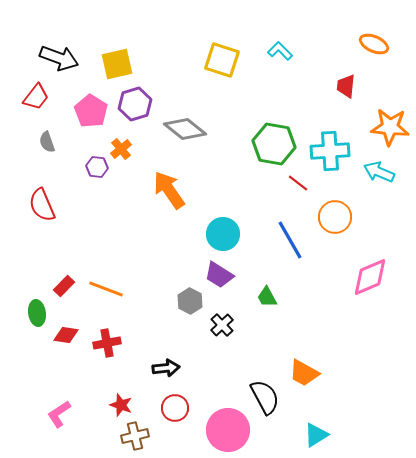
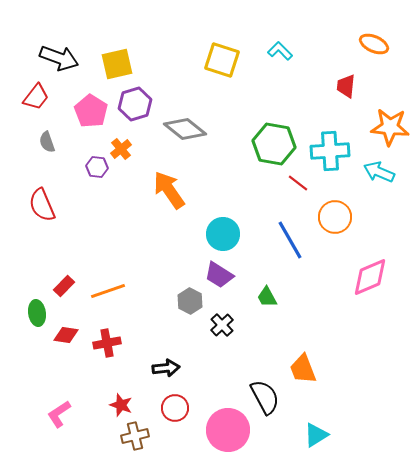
orange line at (106, 289): moved 2 px right, 2 px down; rotated 40 degrees counterclockwise
orange trapezoid at (304, 373): moved 1 px left, 4 px up; rotated 40 degrees clockwise
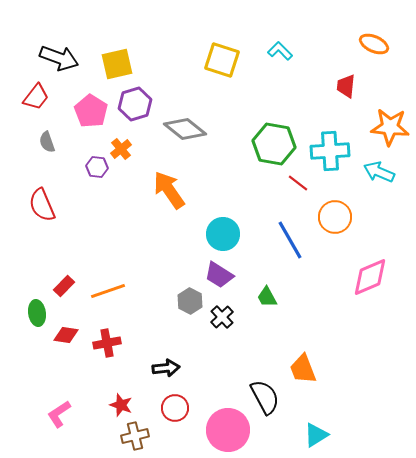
black cross at (222, 325): moved 8 px up
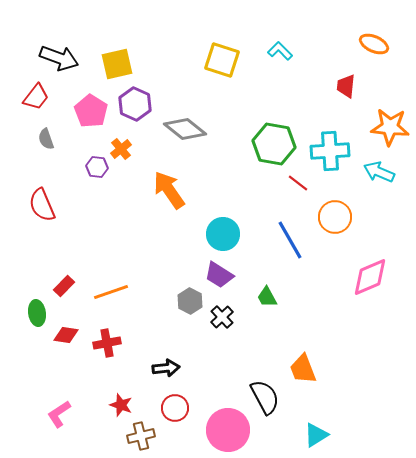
purple hexagon at (135, 104): rotated 20 degrees counterclockwise
gray semicircle at (47, 142): moved 1 px left, 3 px up
orange line at (108, 291): moved 3 px right, 1 px down
brown cross at (135, 436): moved 6 px right
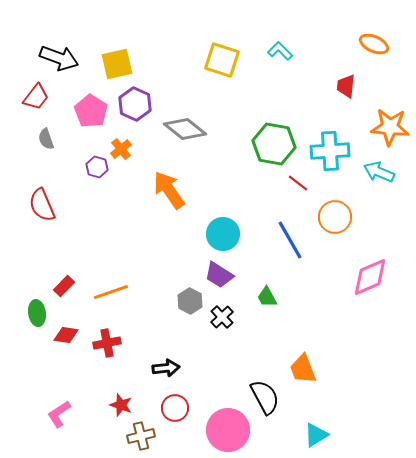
purple hexagon at (97, 167): rotated 10 degrees clockwise
